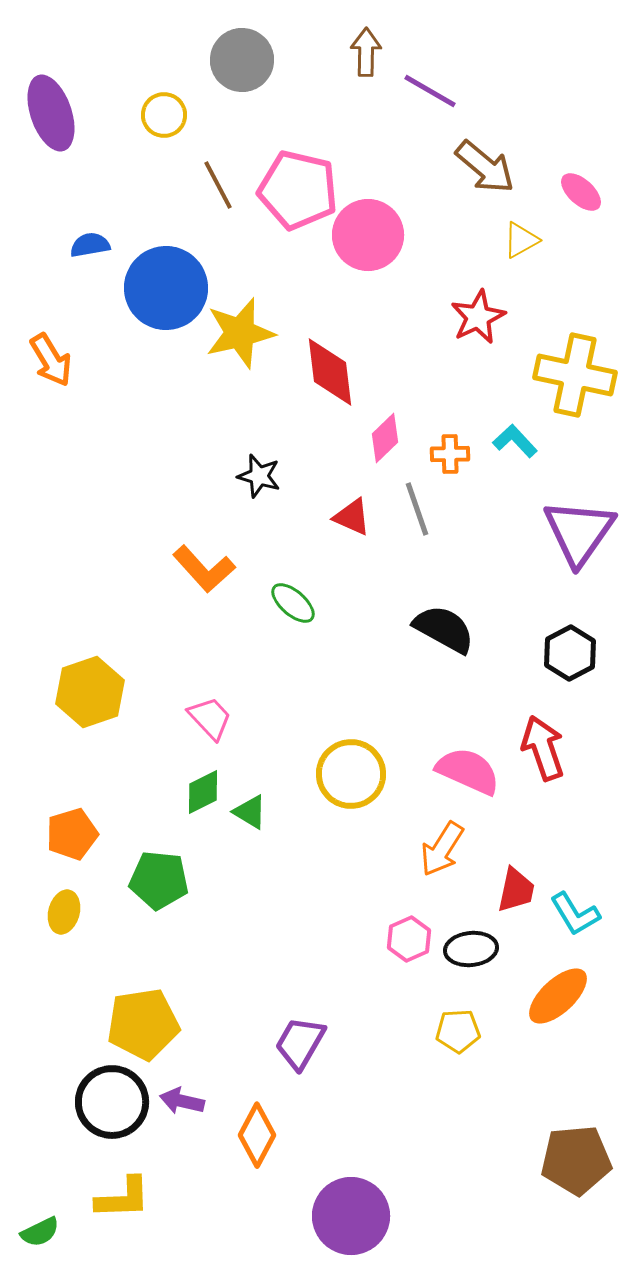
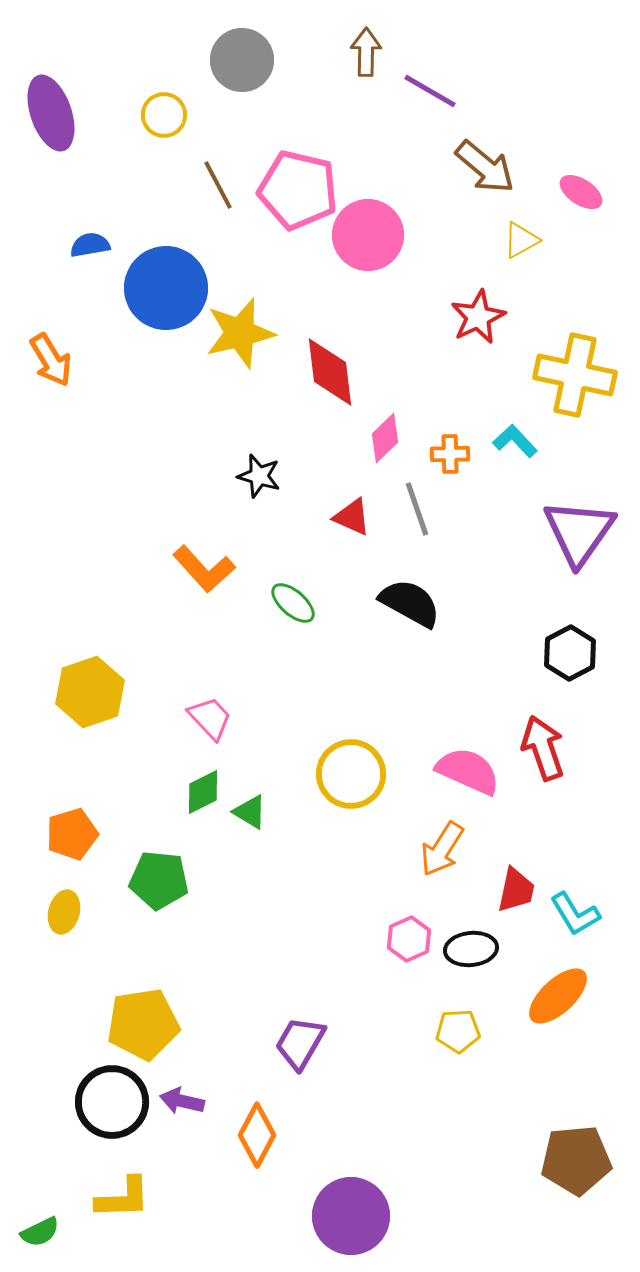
pink ellipse at (581, 192): rotated 9 degrees counterclockwise
black semicircle at (444, 629): moved 34 px left, 26 px up
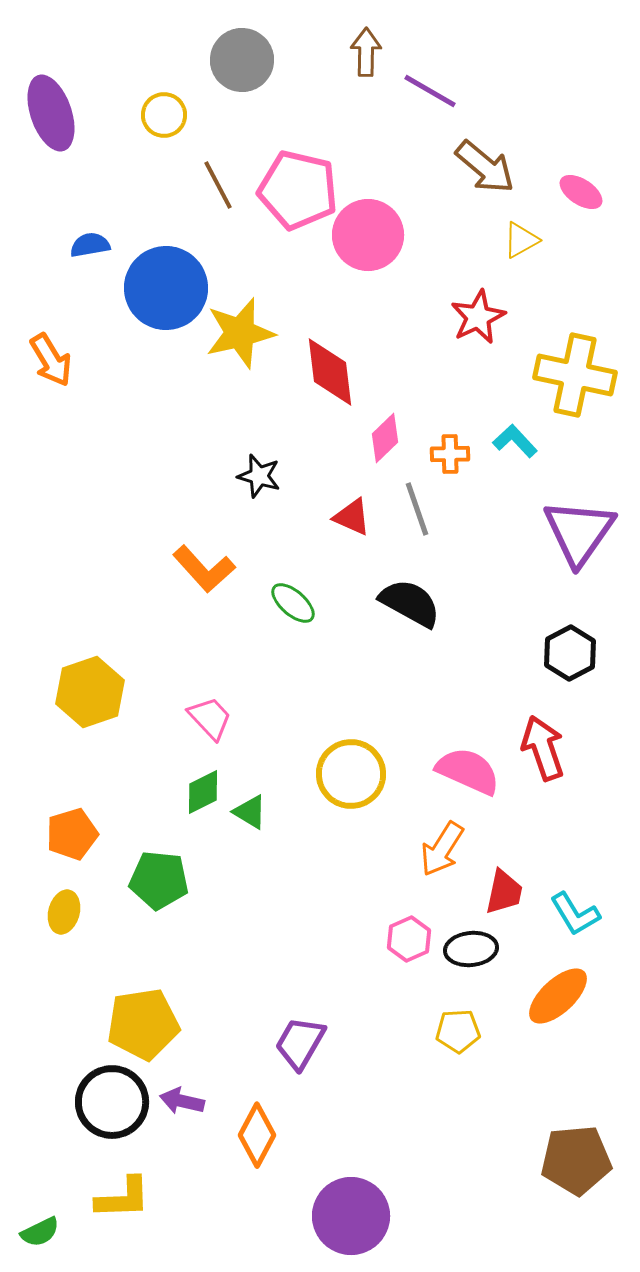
red trapezoid at (516, 890): moved 12 px left, 2 px down
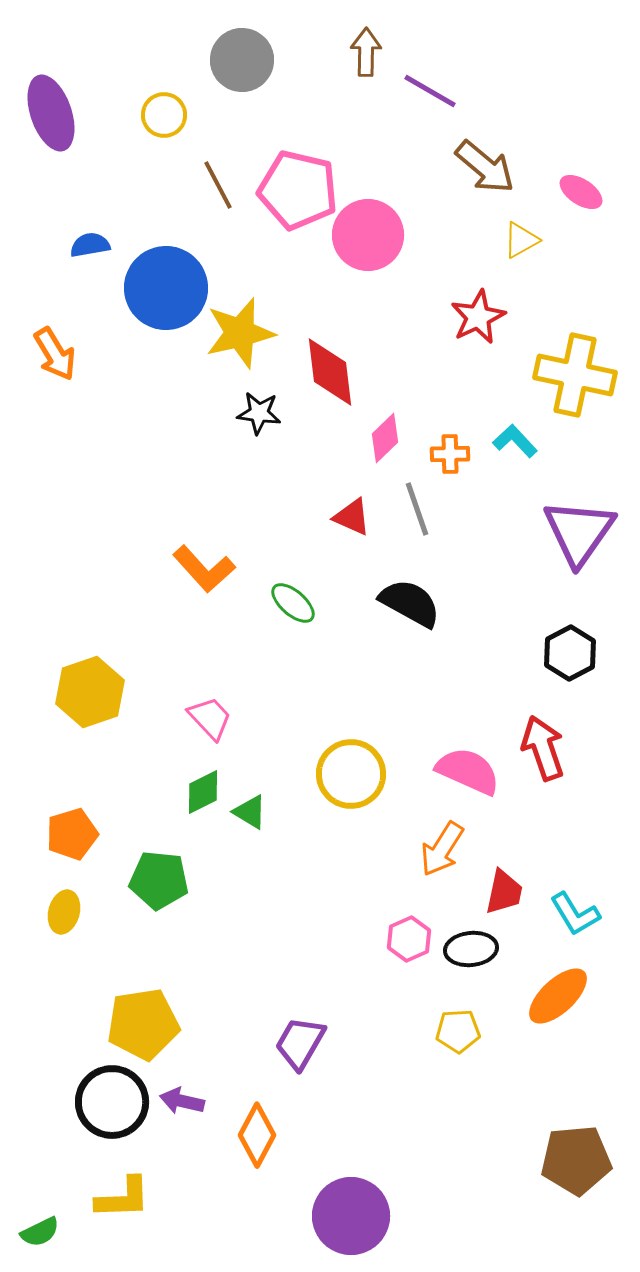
orange arrow at (51, 360): moved 4 px right, 6 px up
black star at (259, 476): moved 63 px up; rotated 9 degrees counterclockwise
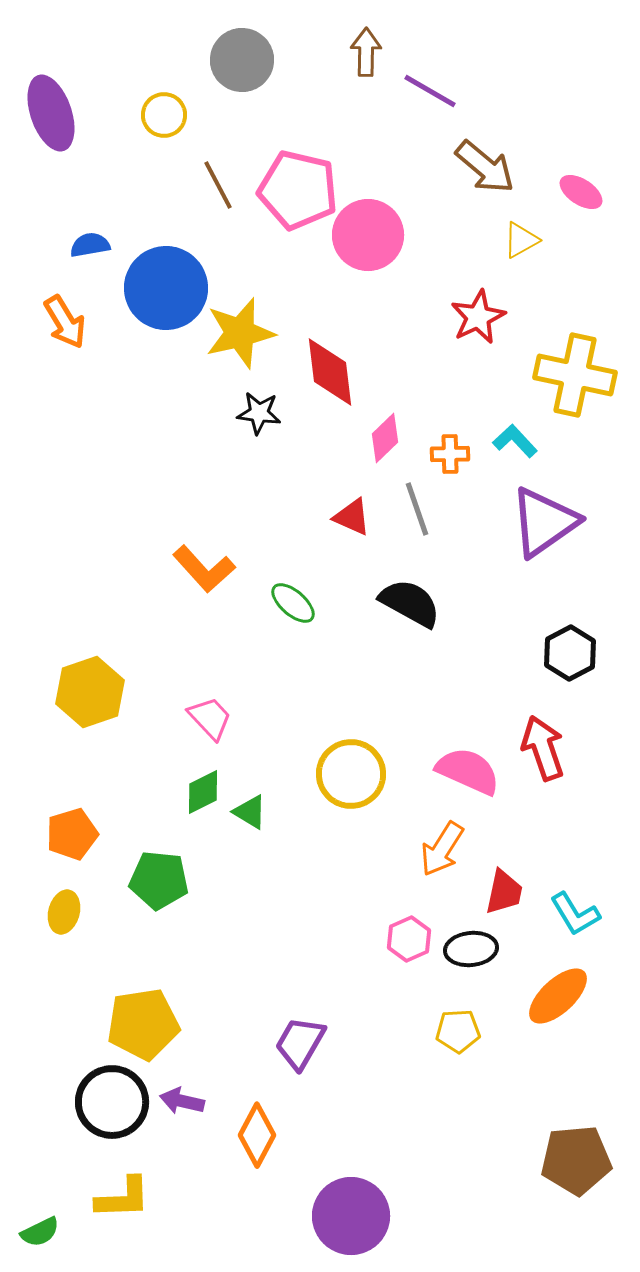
orange arrow at (55, 354): moved 10 px right, 32 px up
purple triangle at (579, 532): moved 35 px left, 10 px up; rotated 20 degrees clockwise
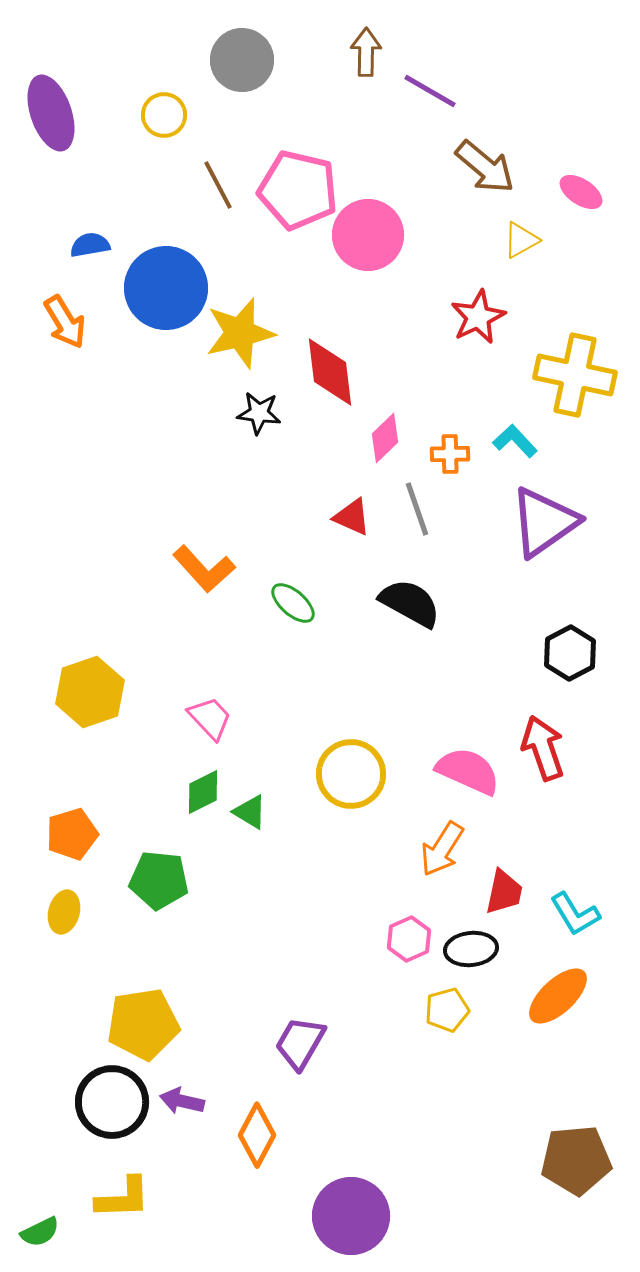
yellow pentagon at (458, 1031): moved 11 px left, 21 px up; rotated 12 degrees counterclockwise
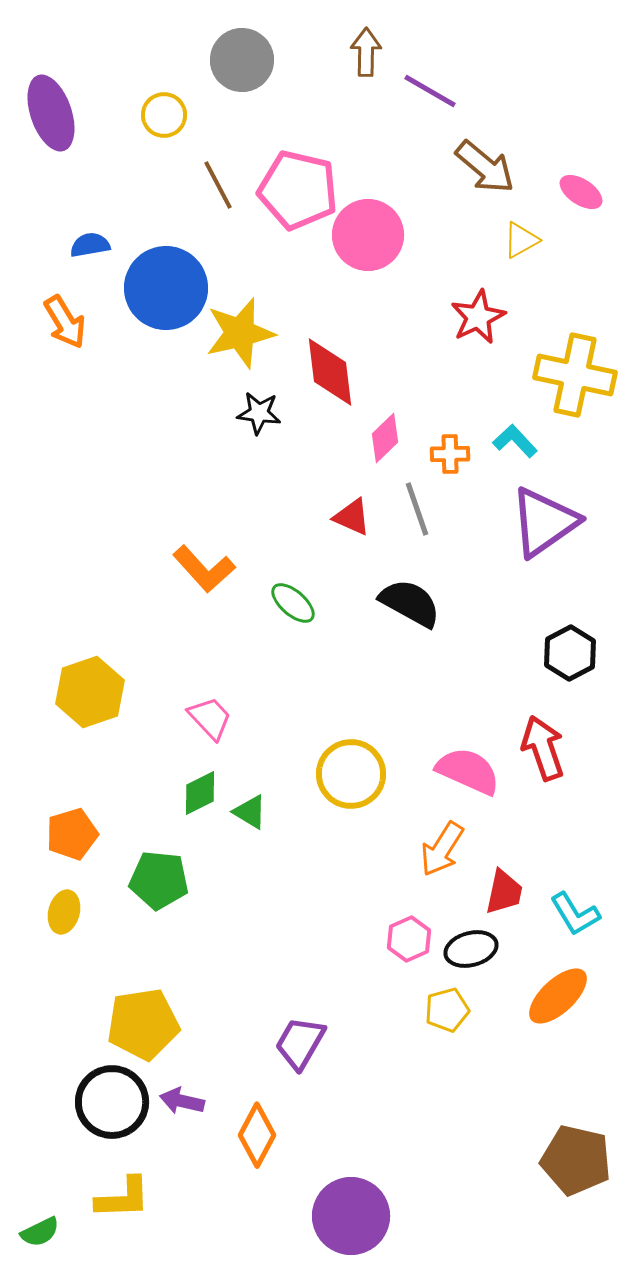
green diamond at (203, 792): moved 3 px left, 1 px down
black ellipse at (471, 949): rotated 9 degrees counterclockwise
brown pentagon at (576, 1160): rotated 18 degrees clockwise
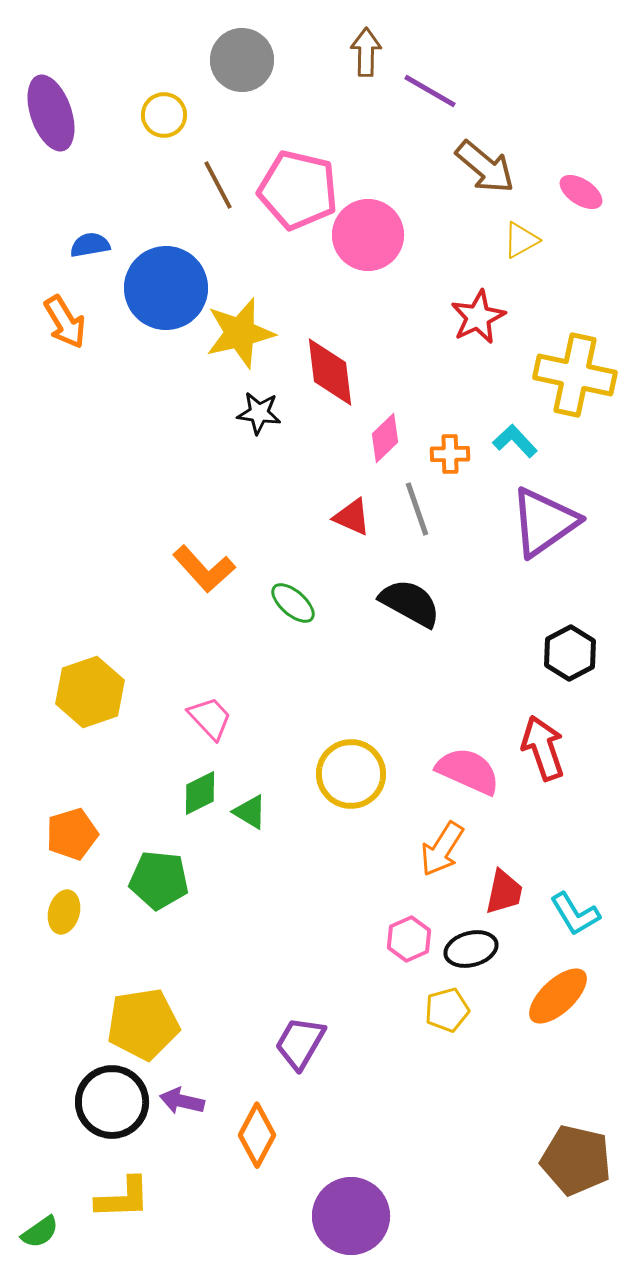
green semicircle at (40, 1232): rotated 9 degrees counterclockwise
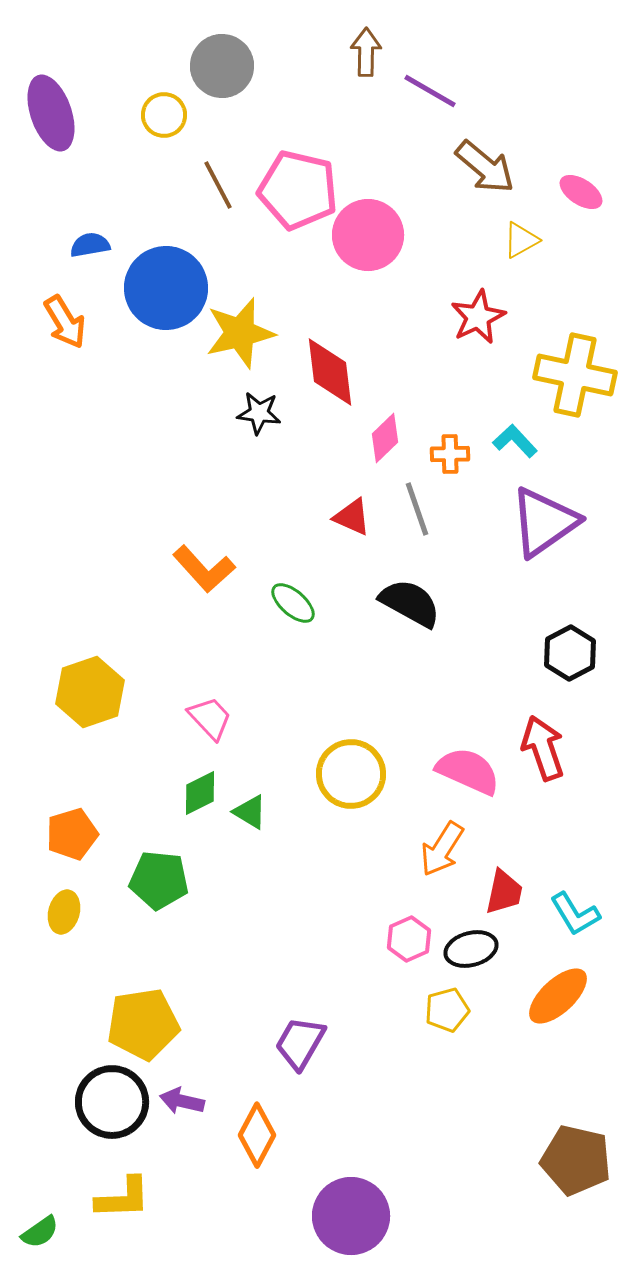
gray circle at (242, 60): moved 20 px left, 6 px down
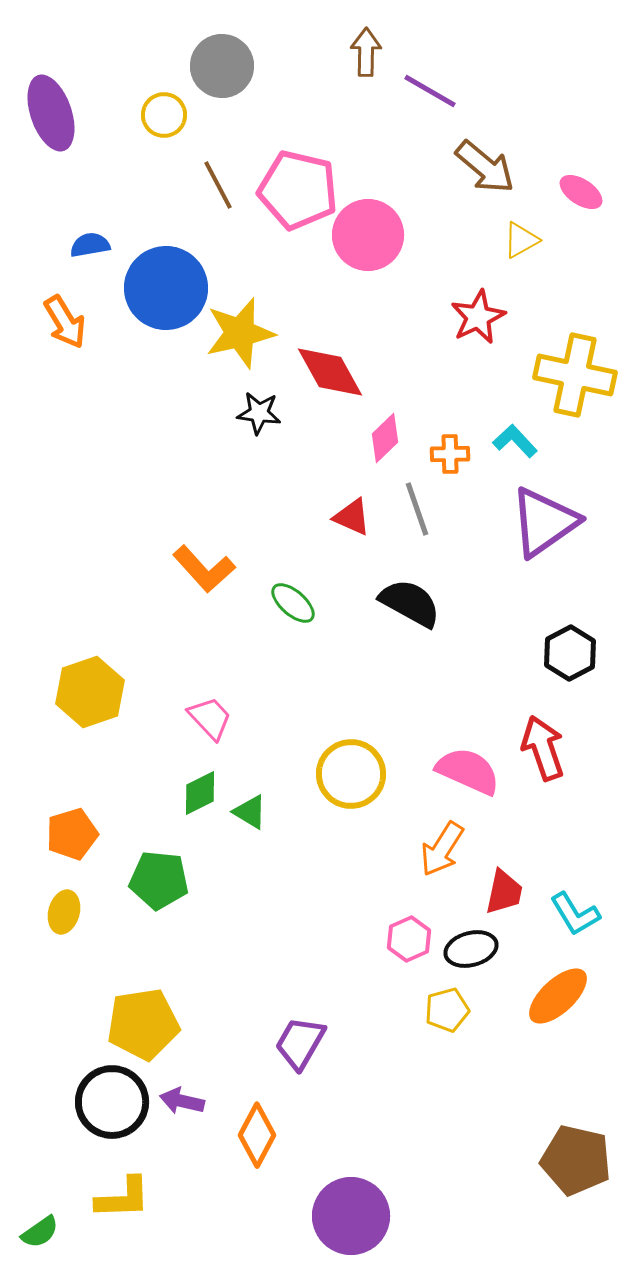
red diamond at (330, 372): rotated 22 degrees counterclockwise
